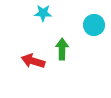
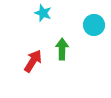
cyan star: rotated 18 degrees clockwise
red arrow: rotated 105 degrees clockwise
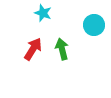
green arrow: rotated 15 degrees counterclockwise
red arrow: moved 12 px up
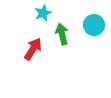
cyan star: rotated 30 degrees clockwise
green arrow: moved 15 px up
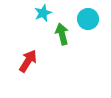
cyan circle: moved 6 px left, 6 px up
red arrow: moved 5 px left, 12 px down
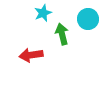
red arrow: moved 3 px right, 6 px up; rotated 130 degrees counterclockwise
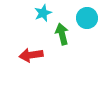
cyan circle: moved 1 px left, 1 px up
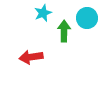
green arrow: moved 2 px right, 3 px up; rotated 15 degrees clockwise
red arrow: moved 2 px down
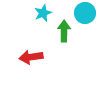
cyan circle: moved 2 px left, 5 px up
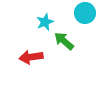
cyan star: moved 2 px right, 9 px down
green arrow: moved 10 px down; rotated 50 degrees counterclockwise
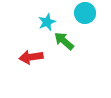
cyan star: moved 2 px right
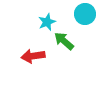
cyan circle: moved 1 px down
red arrow: moved 2 px right, 1 px up
